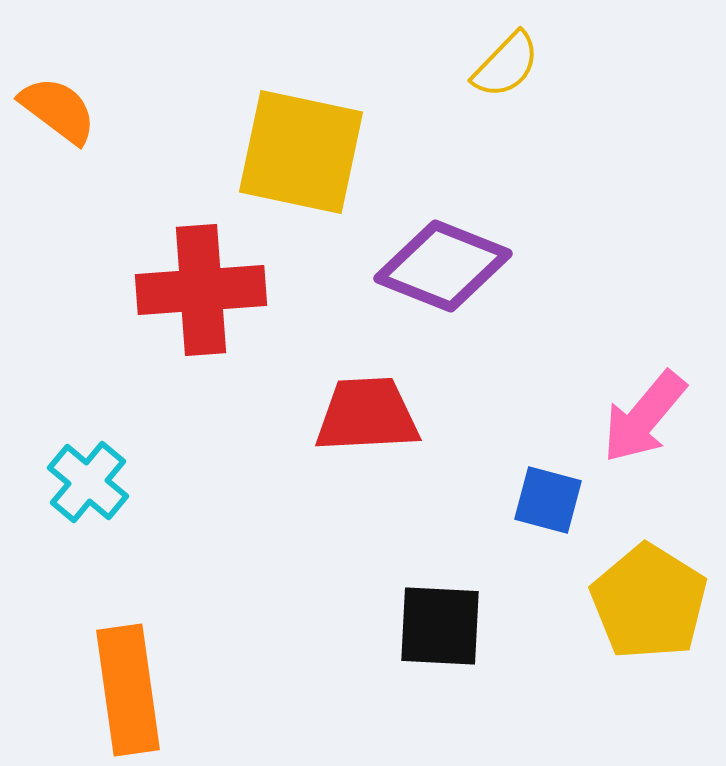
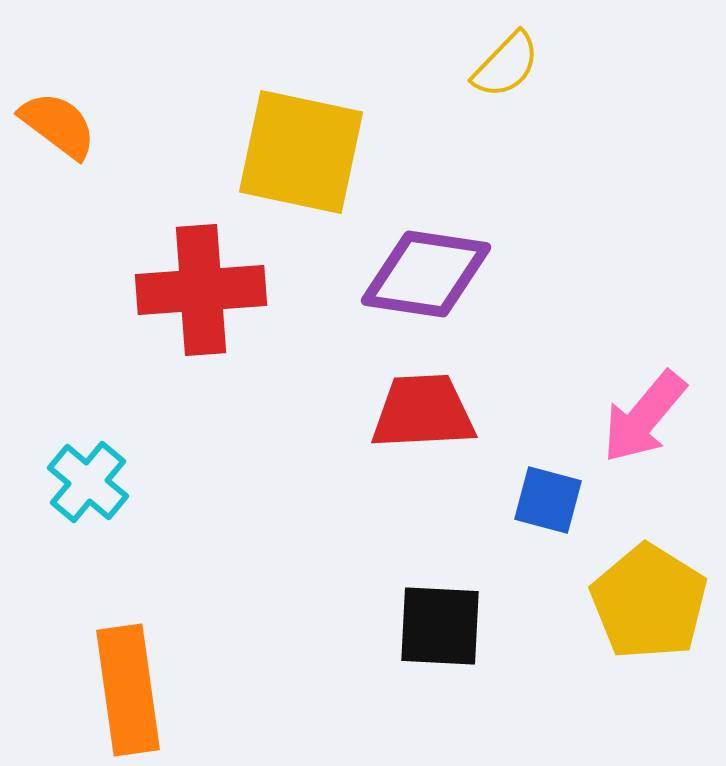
orange semicircle: moved 15 px down
purple diamond: moved 17 px left, 8 px down; rotated 13 degrees counterclockwise
red trapezoid: moved 56 px right, 3 px up
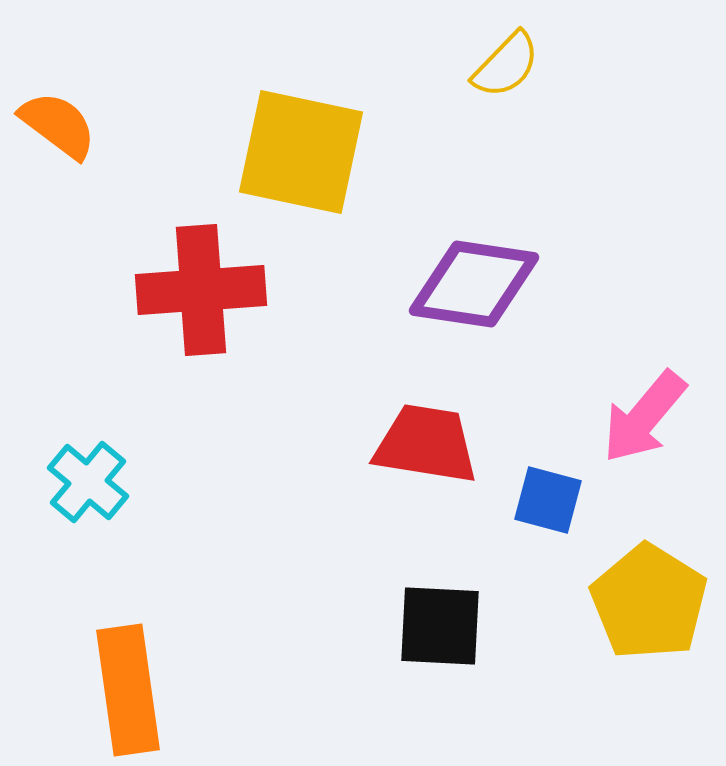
purple diamond: moved 48 px right, 10 px down
red trapezoid: moved 3 px right, 32 px down; rotated 12 degrees clockwise
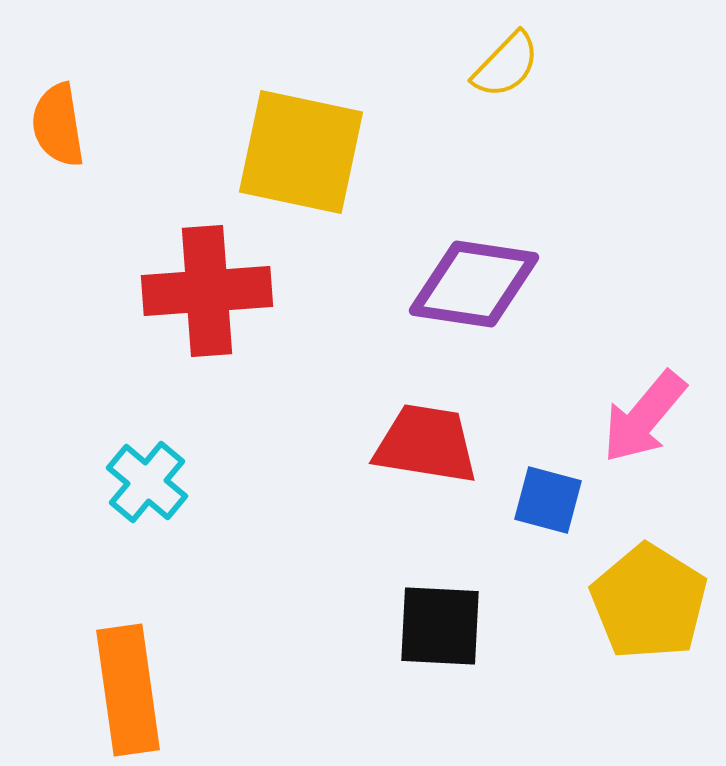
orange semicircle: rotated 136 degrees counterclockwise
red cross: moved 6 px right, 1 px down
cyan cross: moved 59 px right
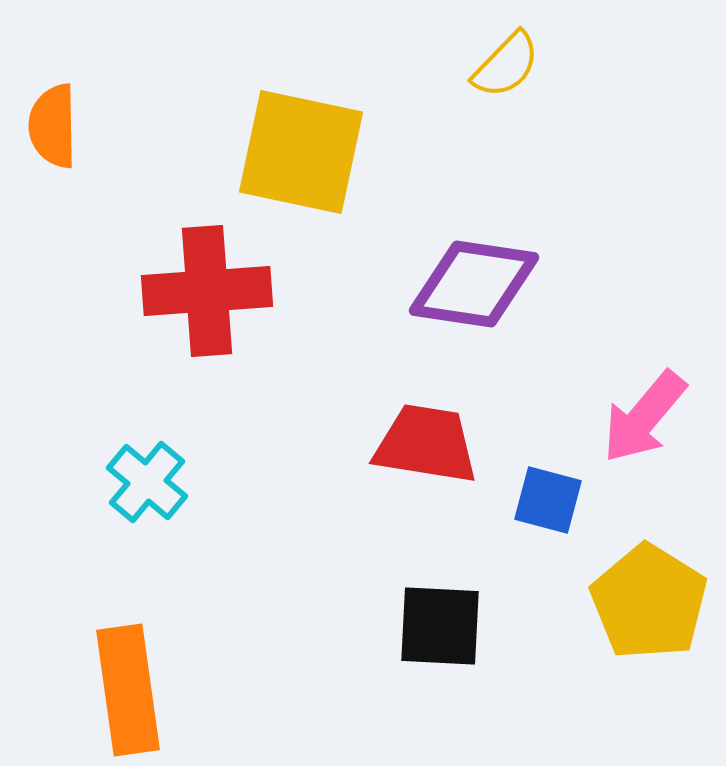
orange semicircle: moved 5 px left, 1 px down; rotated 8 degrees clockwise
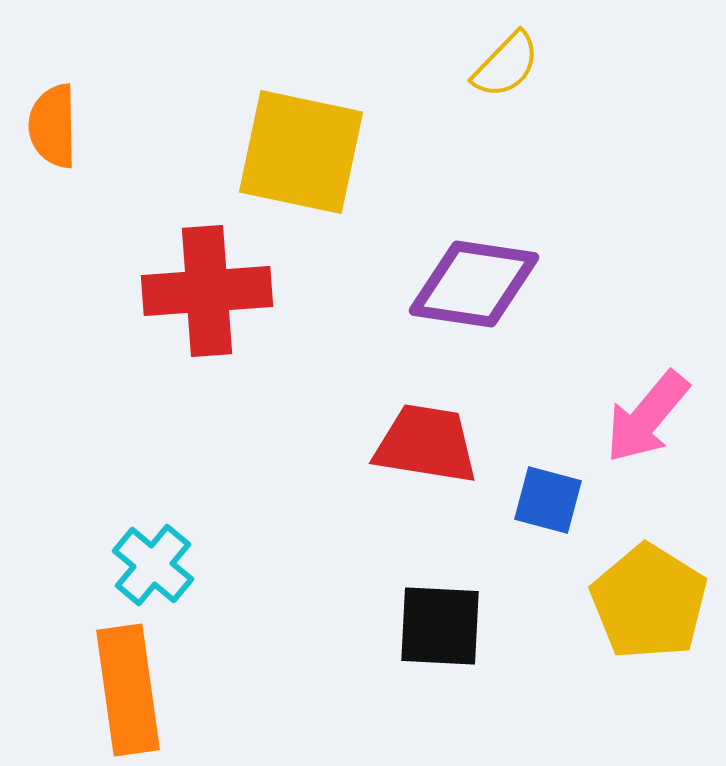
pink arrow: moved 3 px right
cyan cross: moved 6 px right, 83 px down
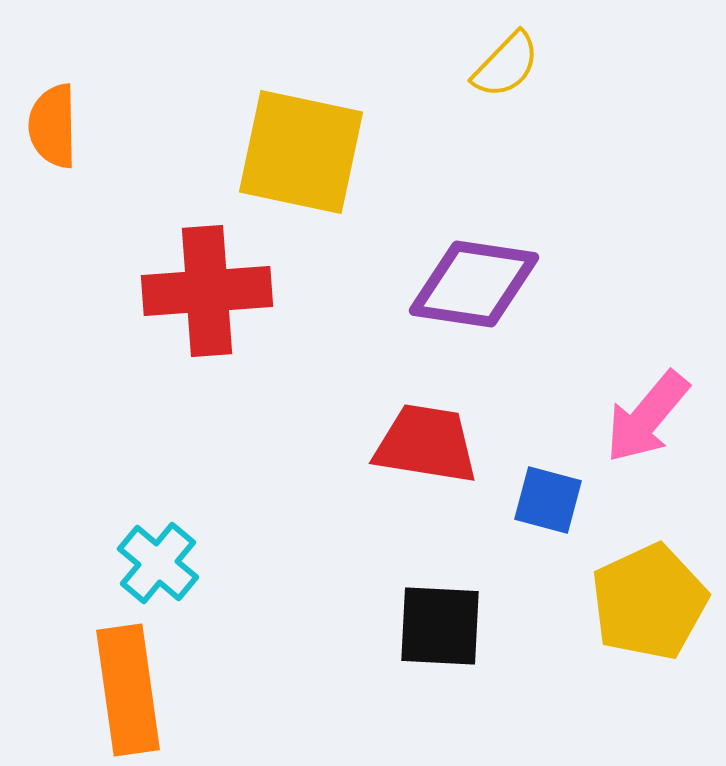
cyan cross: moved 5 px right, 2 px up
yellow pentagon: rotated 15 degrees clockwise
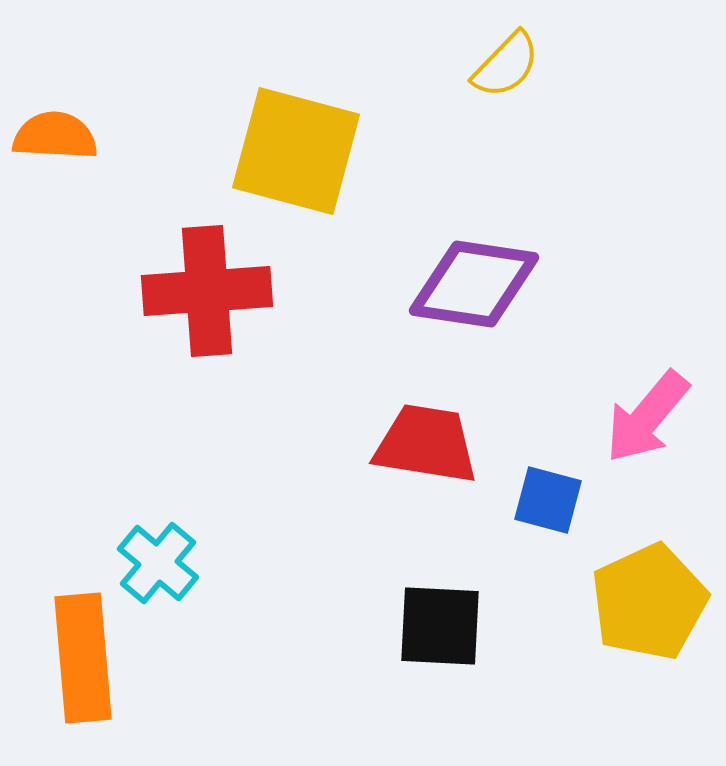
orange semicircle: moved 2 px right, 10 px down; rotated 94 degrees clockwise
yellow square: moved 5 px left, 1 px up; rotated 3 degrees clockwise
orange rectangle: moved 45 px left, 32 px up; rotated 3 degrees clockwise
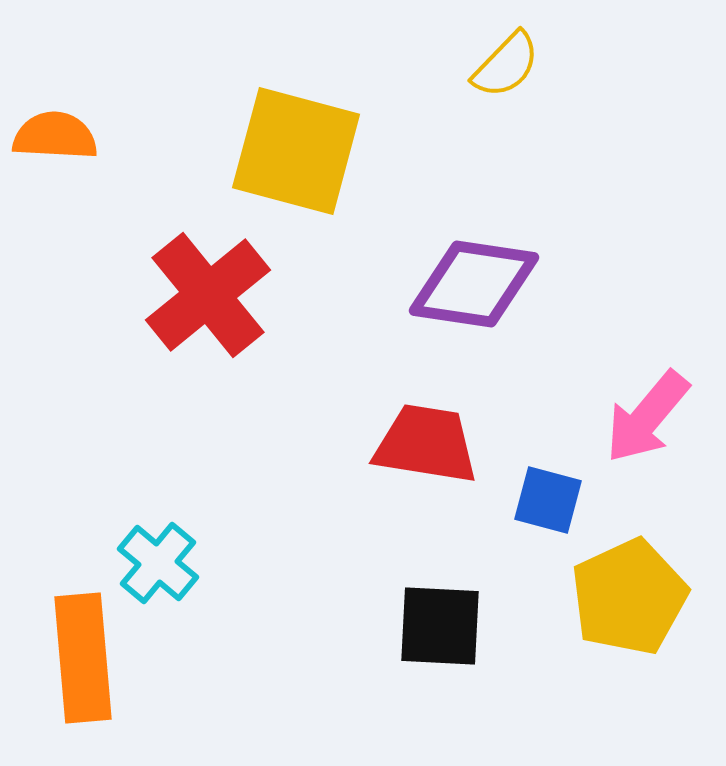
red cross: moved 1 px right, 4 px down; rotated 35 degrees counterclockwise
yellow pentagon: moved 20 px left, 5 px up
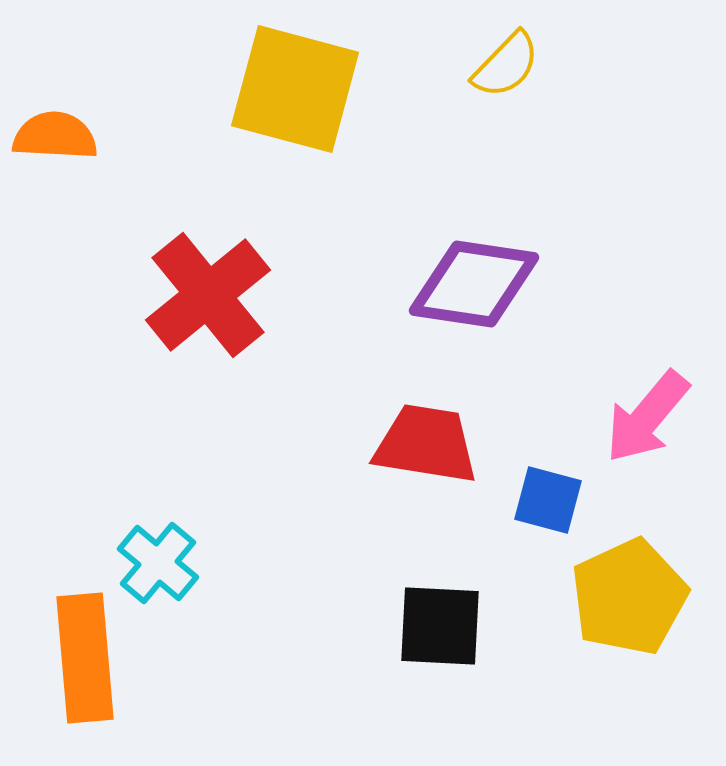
yellow square: moved 1 px left, 62 px up
orange rectangle: moved 2 px right
